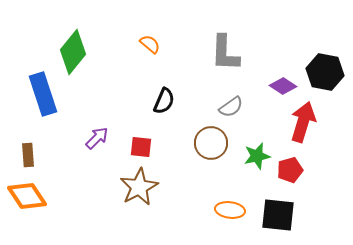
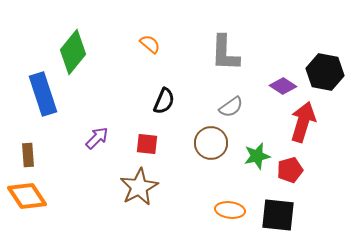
red square: moved 6 px right, 3 px up
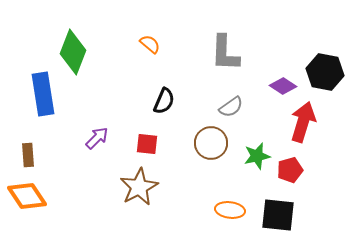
green diamond: rotated 18 degrees counterclockwise
blue rectangle: rotated 9 degrees clockwise
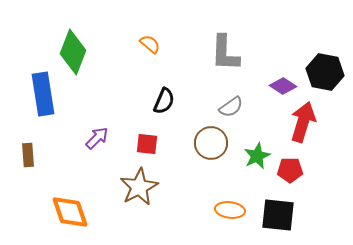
green star: rotated 12 degrees counterclockwise
red pentagon: rotated 15 degrees clockwise
orange diamond: moved 43 px right, 16 px down; rotated 15 degrees clockwise
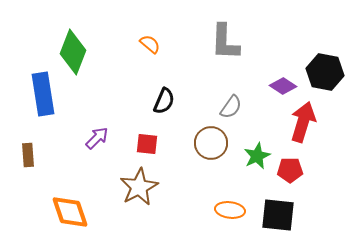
gray L-shape: moved 11 px up
gray semicircle: rotated 20 degrees counterclockwise
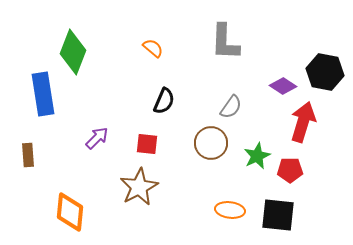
orange semicircle: moved 3 px right, 4 px down
orange diamond: rotated 24 degrees clockwise
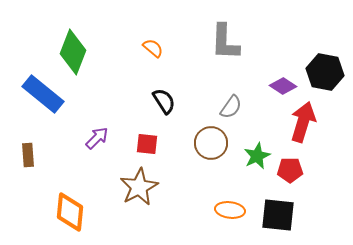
blue rectangle: rotated 42 degrees counterclockwise
black semicircle: rotated 56 degrees counterclockwise
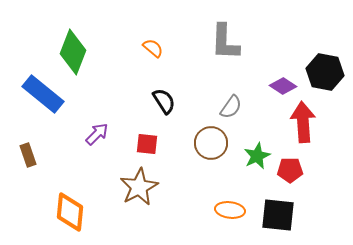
red arrow: rotated 21 degrees counterclockwise
purple arrow: moved 4 px up
brown rectangle: rotated 15 degrees counterclockwise
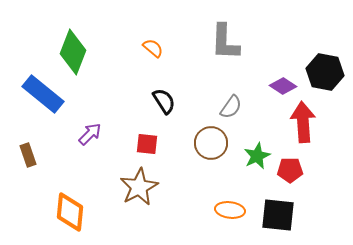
purple arrow: moved 7 px left
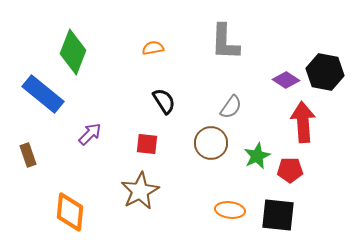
orange semicircle: rotated 50 degrees counterclockwise
purple diamond: moved 3 px right, 6 px up
brown star: moved 1 px right, 4 px down
